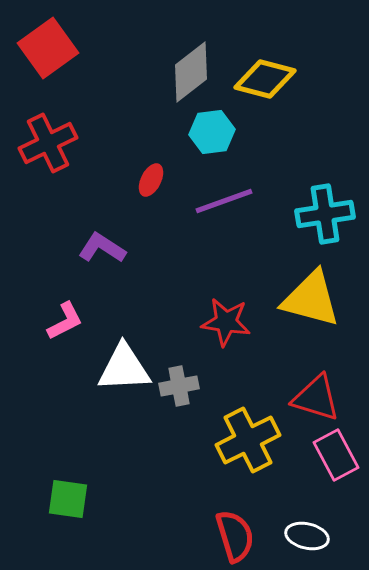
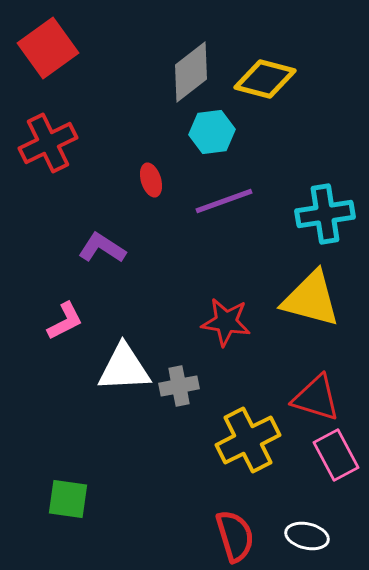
red ellipse: rotated 44 degrees counterclockwise
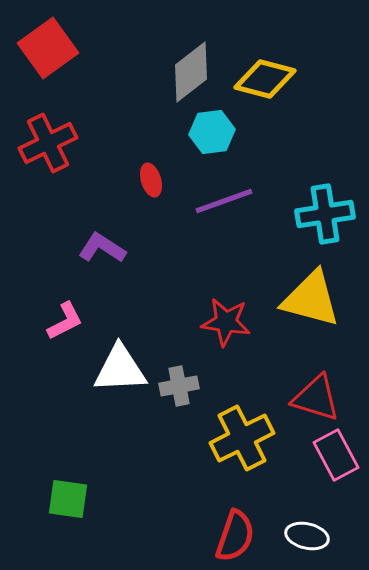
white triangle: moved 4 px left, 1 px down
yellow cross: moved 6 px left, 2 px up
red semicircle: rotated 36 degrees clockwise
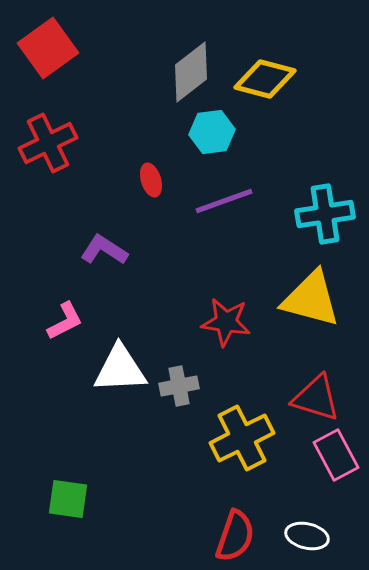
purple L-shape: moved 2 px right, 2 px down
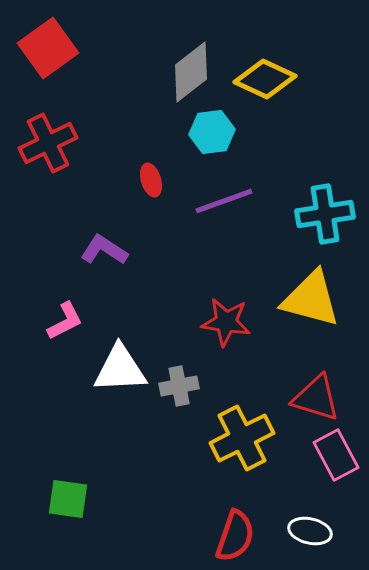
yellow diamond: rotated 10 degrees clockwise
white ellipse: moved 3 px right, 5 px up
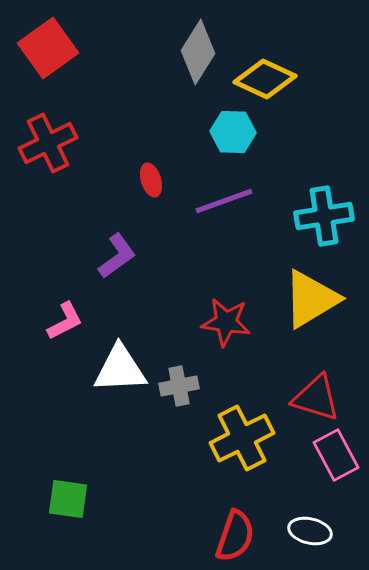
gray diamond: moved 7 px right, 20 px up; rotated 20 degrees counterclockwise
cyan hexagon: moved 21 px right; rotated 9 degrees clockwise
cyan cross: moved 1 px left, 2 px down
purple L-shape: moved 13 px right, 6 px down; rotated 111 degrees clockwise
yellow triangle: rotated 46 degrees counterclockwise
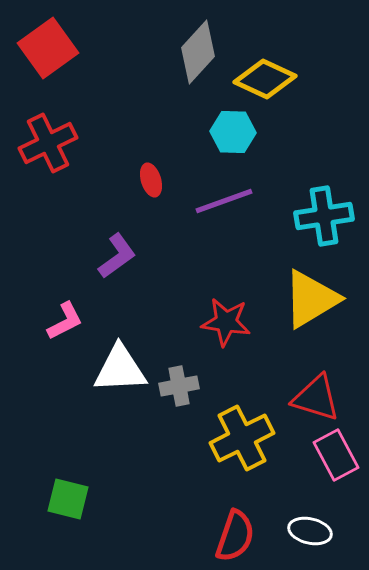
gray diamond: rotated 10 degrees clockwise
green square: rotated 6 degrees clockwise
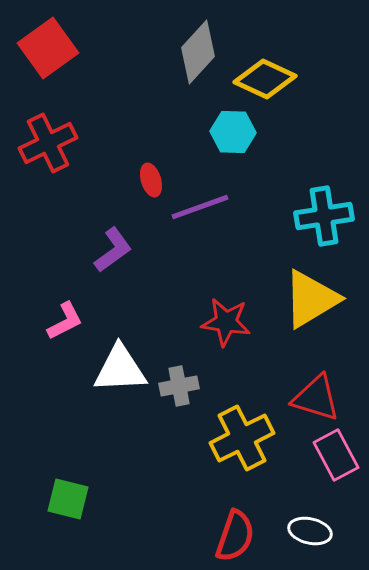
purple line: moved 24 px left, 6 px down
purple L-shape: moved 4 px left, 6 px up
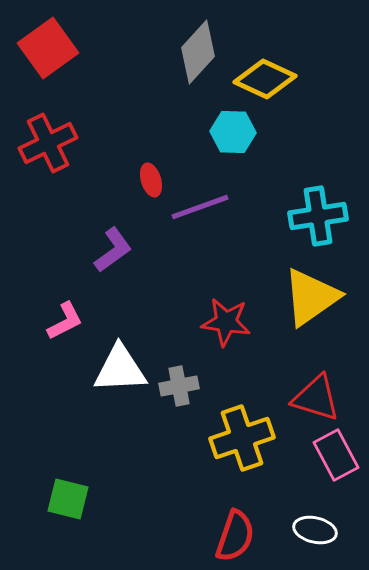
cyan cross: moved 6 px left
yellow triangle: moved 2 px up; rotated 4 degrees counterclockwise
yellow cross: rotated 8 degrees clockwise
white ellipse: moved 5 px right, 1 px up
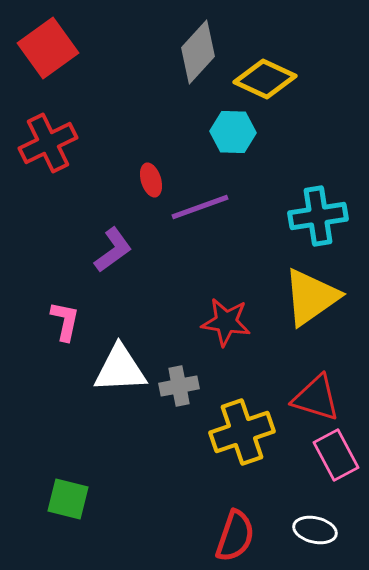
pink L-shape: rotated 51 degrees counterclockwise
yellow cross: moved 6 px up
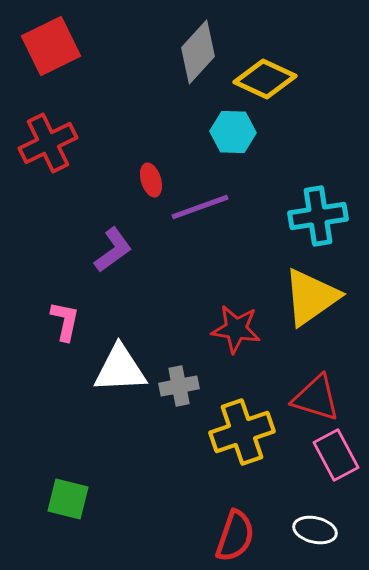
red square: moved 3 px right, 2 px up; rotated 10 degrees clockwise
red star: moved 10 px right, 7 px down
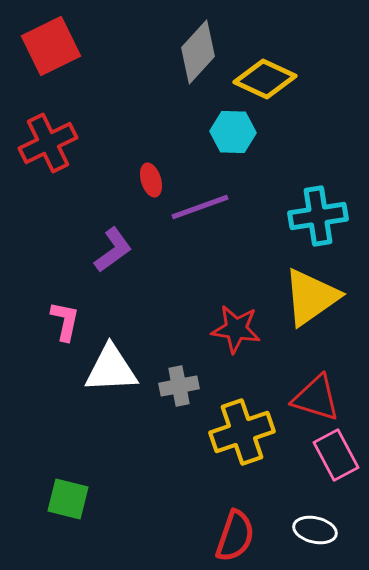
white triangle: moved 9 px left
